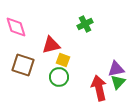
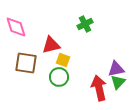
brown square: moved 3 px right, 2 px up; rotated 10 degrees counterclockwise
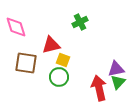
green cross: moved 5 px left, 2 px up
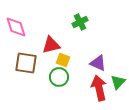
purple triangle: moved 18 px left, 6 px up; rotated 36 degrees clockwise
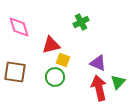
green cross: moved 1 px right
pink diamond: moved 3 px right
brown square: moved 11 px left, 9 px down
green circle: moved 4 px left
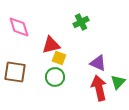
yellow square: moved 4 px left, 2 px up
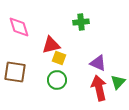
green cross: rotated 21 degrees clockwise
green circle: moved 2 px right, 3 px down
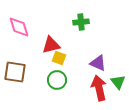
green triangle: rotated 21 degrees counterclockwise
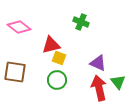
green cross: rotated 28 degrees clockwise
pink diamond: rotated 35 degrees counterclockwise
